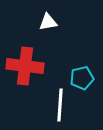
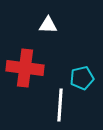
white triangle: moved 3 px down; rotated 12 degrees clockwise
red cross: moved 2 px down
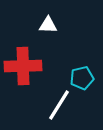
red cross: moved 2 px left, 2 px up; rotated 9 degrees counterclockwise
white line: moved 1 px left; rotated 28 degrees clockwise
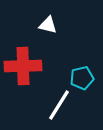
white triangle: rotated 12 degrees clockwise
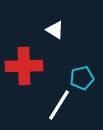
white triangle: moved 7 px right, 5 px down; rotated 18 degrees clockwise
red cross: moved 1 px right
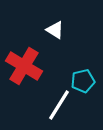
red cross: rotated 33 degrees clockwise
cyan pentagon: moved 1 px right, 3 px down
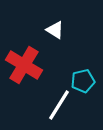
red cross: moved 1 px up
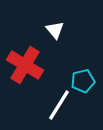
white triangle: rotated 18 degrees clockwise
red cross: moved 1 px right
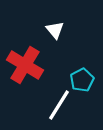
cyan pentagon: moved 1 px left, 1 px up; rotated 15 degrees counterclockwise
